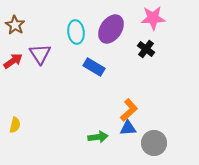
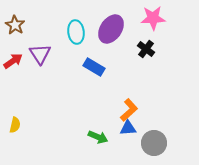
green arrow: rotated 30 degrees clockwise
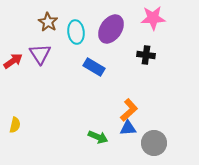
brown star: moved 33 px right, 3 px up
black cross: moved 6 px down; rotated 30 degrees counterclockwise
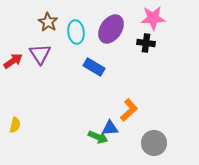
black cross: moved 12 px up
blue triangle: moved 18 px left
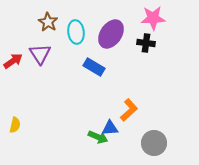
purple ellipse: moved 5 px down
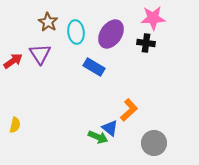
blue triangle: rotated 42 degrees clockwise
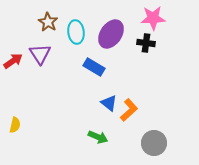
blue triangle: moved 1 px left, 25 px up
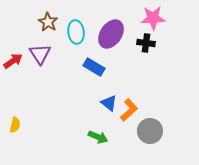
gray circle: moved 4 px left, 12 px up
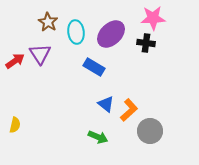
purple ellipse: rotated 12 degrees clockwise
red arrow: moved 2 px right
blue triangle: moved 3 px left, 1 px down
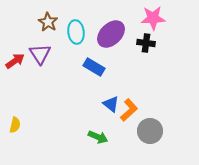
blue triangle: moved 5 px right
